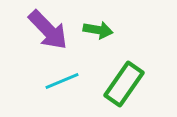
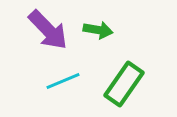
cyan line: moved 1 px right
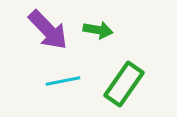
cyan line: rotated 12 degrees clockwise
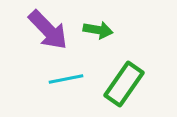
cyan line: moved 3 px right, 2 px up
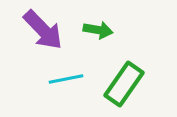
purple arrow: moved 5 px left
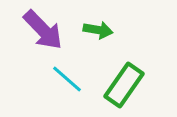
cyan line: moved 1 px right; rotated 52 degrees clockwise
green rectangle: moved 1 px down
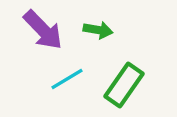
cyan line: rotated 72 degrees counterclockwise
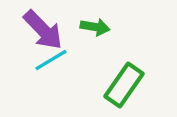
green arrow: moved 3 px left, 3 px up
cyan line: moved 16 px left, 19 px up
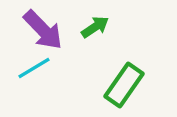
green arrow: rotated 44 degrees counterclockwise
cyan line: moved 17 px left, 8 px down
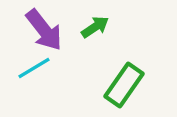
purple arrow: moved 1 px right; rotated 6 degrees clockwise
